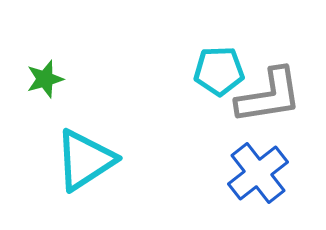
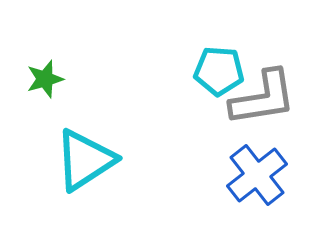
cyan pentagon: rotated 6 degrees clockwise
gray L-shape: moved 6 px left, 2 px down
blue cross: moved 1 px left, 2 px down
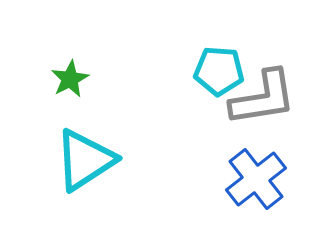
green star: moved 25 px right; rotated 12 degrees counterclockwise
blue cross: moved 1 px left, 4 px down
